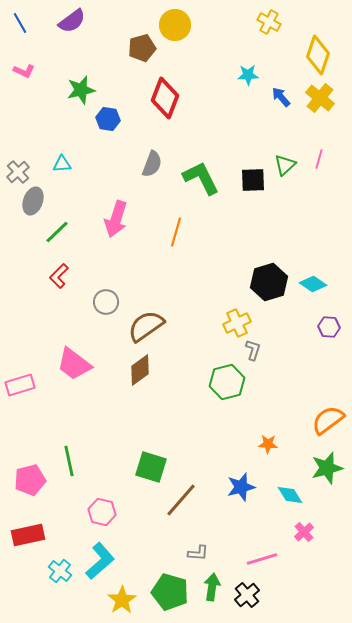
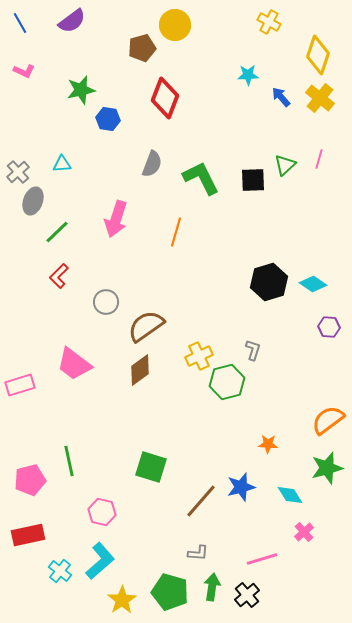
yellow cross at (237, 323): moved 38 px left, 33 px down
brown line at (181, 500): moved 20 px right, 1 px down
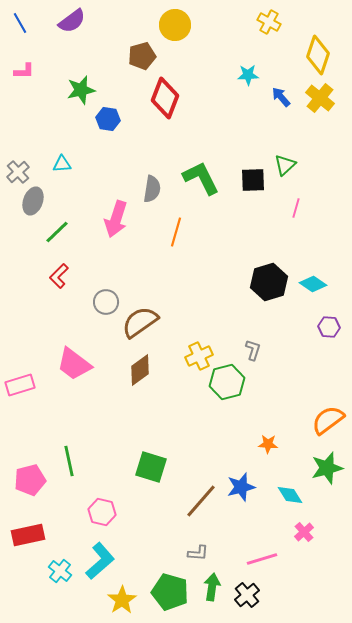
brown pentagon at (142, 48): moved 8 px down
pink L-shape at (24, 71): rotated 25 degrees counterclockwise
pink line at (319, 159): moved 23 px left, 49 px down
gray semicircle at (152, 164): moved 25 px down; rotated 12 degrees counterclockwise
brown semicircle at (146, 326): moved 6 px left, 4 px up
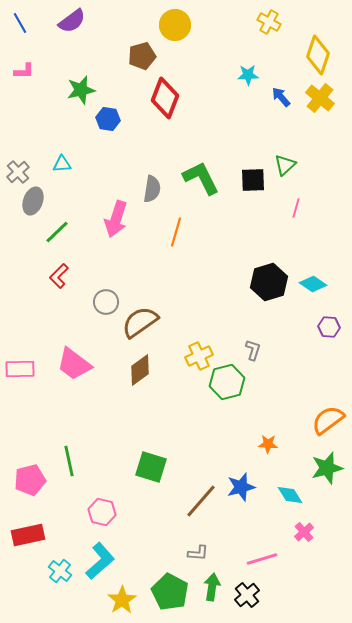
pink rectangle at (20, 385): moved 16 px up; rotated 16 degrees clockwise
green pentagon at (170, 592): rotated 12 degrees clockwise
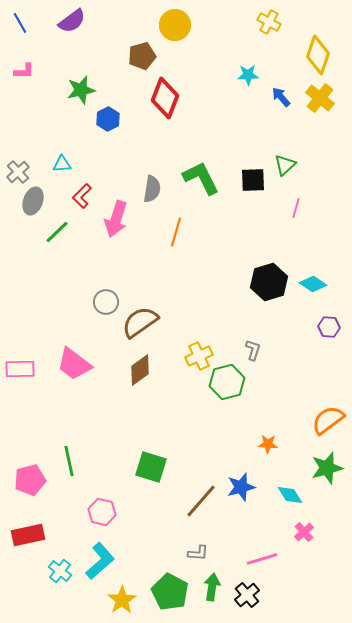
blue hexagon at (108, 119): rotated 25 degrees clockwise
red L-shape at (59, 276): moved 23 px right, 80 px up
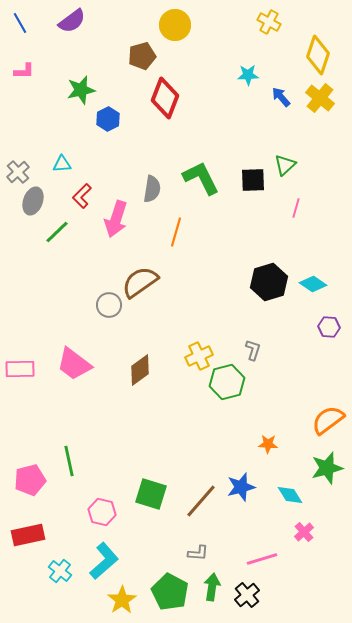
gray circle at (106, 302): moved 3 px right, 3 px down
brown semicircle at (140, 322): moved 40 px up
green square at (151, 467): moved 27 px down
cyan L-shape at (100, 561): moved 4 px right
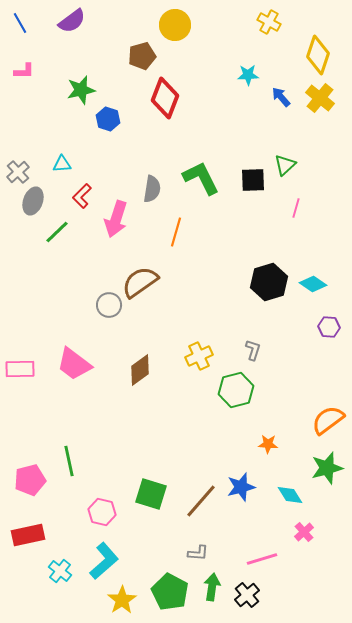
blue hexagon at (108, 119): rotated 15 degrees counterclockwise
green hexagon at (227, 382): moved 9 px right, 8 px down
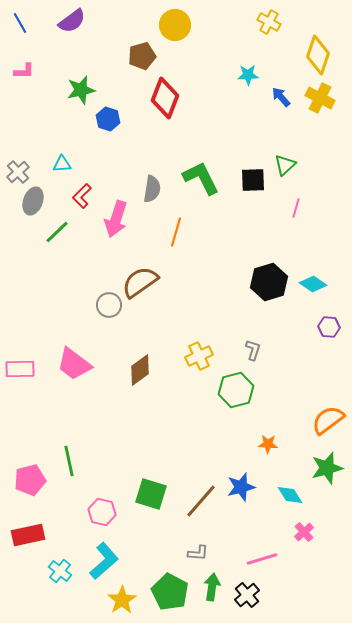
yellow cross at (320, 98): rotated 12 degrees counterclockwise
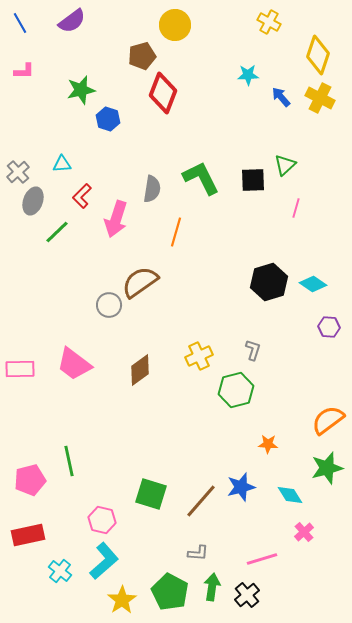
red diamond at (165, 98): moved 2 px left, 5 px up
pink hexagon at (102, 512): moved 8 px down
